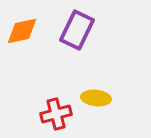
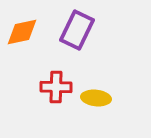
orange diamond: moved 1 px down
red cross: moved 27 px up; rotated 16 degrees clockwise
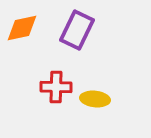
orange diamond: moved 4 px up
yellow ellipse: moved 1 px left, 1 px down
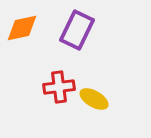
red cross: moved 3 px right; rotated 8 degrees counterclockwise
yellow ellipse: moved 1 px left; rotated 24 degrees clockwise
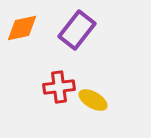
purple rectangle: rotated 12 degrees clockwise
yellow ellipse: moved 1 px left, 1 px down
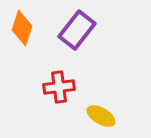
orange diamond: rotated 60 degrees counterclockwise
yellow ellipse: moved 8 px right, 16 px down
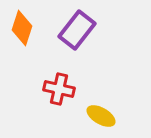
red cross: moved 2 px down; rotated 20 degrees clockwise
